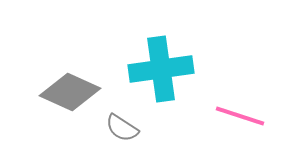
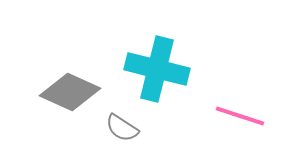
cyan cross: moved 4 px left; rotated 22 degrees clockwise
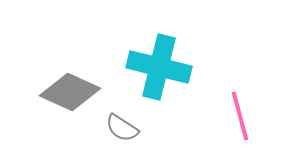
cyan cross: moved 2 px right, 2 px up
pink line: rotated 57 degrees clockwise
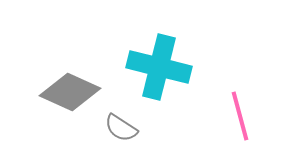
gray semicircle: moved 1 px left
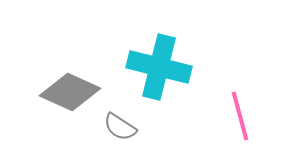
gray semicircle: moved 1 px left, 1 px up
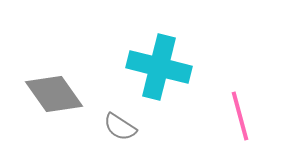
gray diamond: moved 16 px left, 2 px down; rotated 30 degrees clockwise
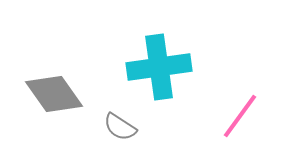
cyan cross: rotated 22 degrees counterclockwise
pink line: rotated 51 degrees clockwise
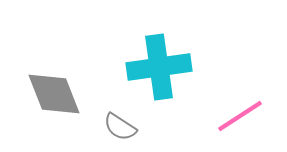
gray diamond: rotated 14 degrees clockwise
pink line: rotated 21 degrees clockwise
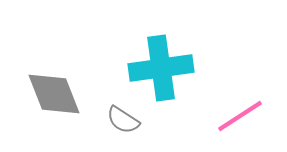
cyan cross: moved 2 px right, 1 px down
gray semicircle: moved 3 px right, 7 px up
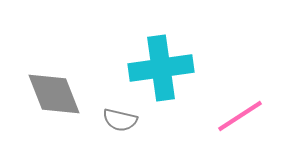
gray semicircle: moved 3 px left; rotated 20 degrees counterclockwise
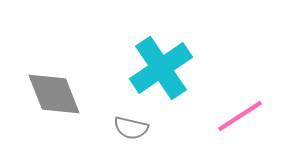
cyan cross: rotated 26 degrees counterclockwise
gray semicircle: moved 11 px right, 8 px down
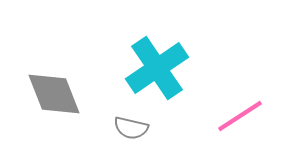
cyan cross: moved 4 px left
